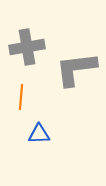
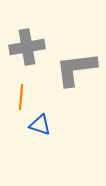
blue triangle: moved 1 px right, 9 px up; rotated 20 degrees clockwise
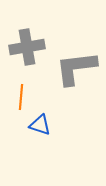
gray L-shape: moved 1 px up
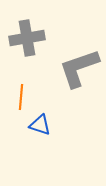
gray cross: moved 9 px up
gray L-shape: moved 3 px right; rotated 12 degrees counterclockwise
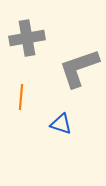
blue triangle: moved 21 px right, 1 px up
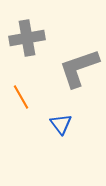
orange line: rotated 35 degrees counterclockwise
blue triangle: rotated 35 degrees clockwise
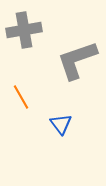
gray cross: moved 3 px left, 8 px up
gray L-shape: moved 2 px left, 8 px up
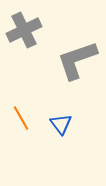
gray cross: rotated 16 degrees counterclockwise
orange line: moved 21 px down
